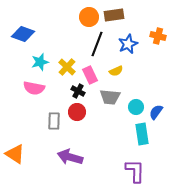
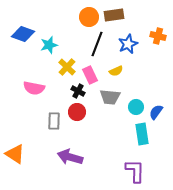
cyan star: moved 9 px right, 17 px up
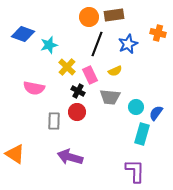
orange cross: moved 3 px up
yellow semicircle: moved 1 px left
blue semicircle: moved 1 px down
cyan rectangle: rotated 25 degrees clockwise
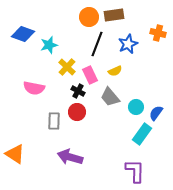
gray trapezoid: rotated 45 degrees clockwise
cyan rectangle: rotated 20 degrees clockwise
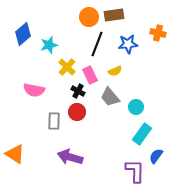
blue diamond: rotated 60 degrees counterclockwise
blue star: rotated 18 degrees clockwise
pink semicircle: moved 2 px down
blue semicircle: moved 43 px down
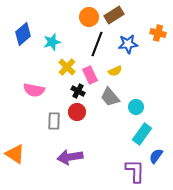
brown rectangle: rotated 24 degrees counterclockwise
cyan star: moved 3 px right, 3 px up
purple arrow: rotated 25 degrees counterclockwise
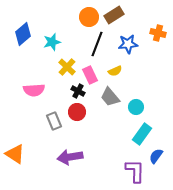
pink semicircle: rotated 15 degrees counterclockwise
gray rectangle: rotated 24 degrees counterclockwise
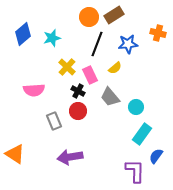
cyan star: moved 4 px up
yellow semicircle: moved 3 px up; rotated 16 degrees counterclockwise
red circle: moved 1 px right, 1 px up
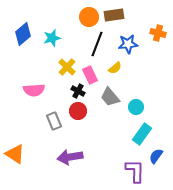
brown rectangle: rotated 24 degrees clockwise
